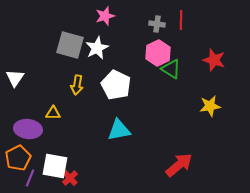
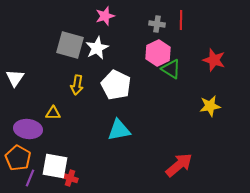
orange pentagon: rotated 15 degrees counterclockwise
red cross: rotated 28 degrees counterclockwise
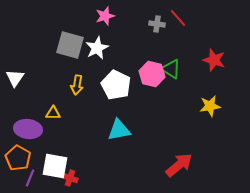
red line: moved 3 px left, 2 px up; rotated 42 degrees counterclockwise
pink hexagon: moved 6 px left, 21 px down; rotated 20 degrees counterclockwise
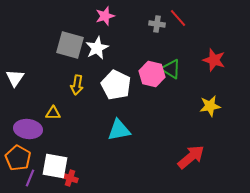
red arrow: moved 12 px right, 8 px up
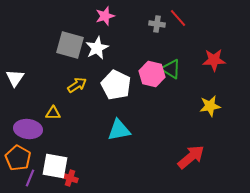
red star: rotated 20 degrees counterclockwise
yellow arrow: rotated 132 degrees counterclockwise
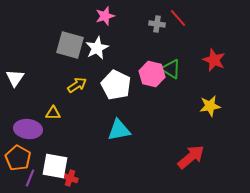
red star: rotated 25 degrees clockwise
